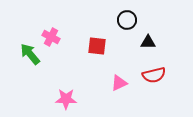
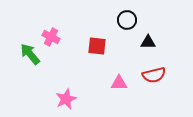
pink triangle: rotated 24 degrees clockwise
pink star: rotated 25 degrees counterclockwise
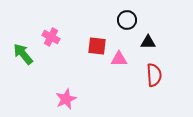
green arrow: moved 7 px left
red semicircle: rotated 80 degrees counterclockwise
pink triangle: moved 24 px up
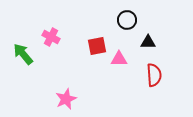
red square: rotated 18 degrees counterclockwise
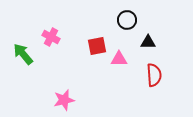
pink star: moved 2 px left, 1 px down; rotated 10 degrees clockwise
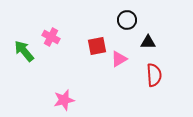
green arrow: moved 1 px right, 3 px up
pink triangle: rotated 30 degrees counterclockwise
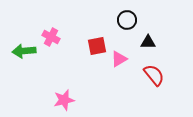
green arrow: rotated 55 degrees counterclockwise
red semicircle: rotated 35 degrees counterclockwise
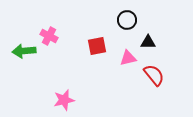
pink cross: moved 2 px left, 1 px up
pink triangle: moved 9 px right, 1 px up; rotated 18 degrees clockwise
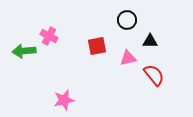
black triangle: moved 2 px right, 1 px up
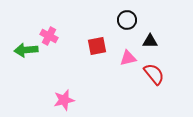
green arrow: moved 2 px right, 1 px up
red semicircle: moved 1 px up
